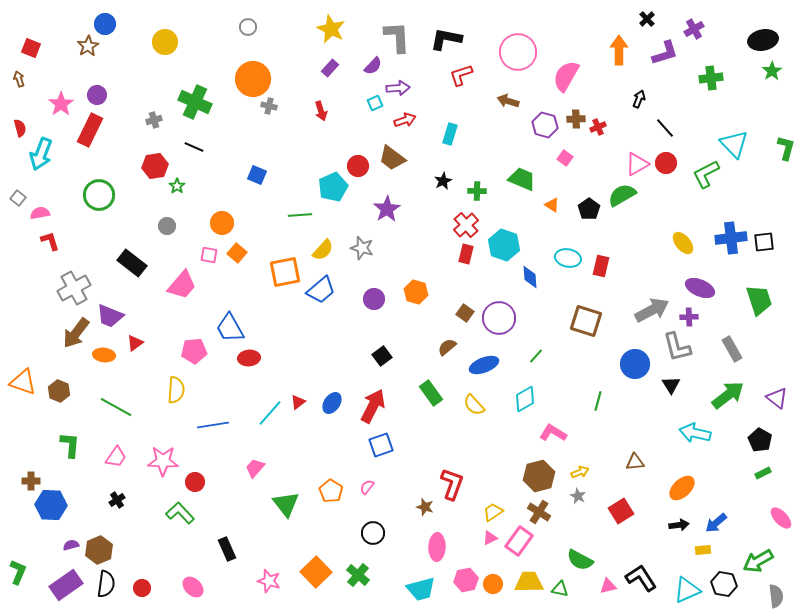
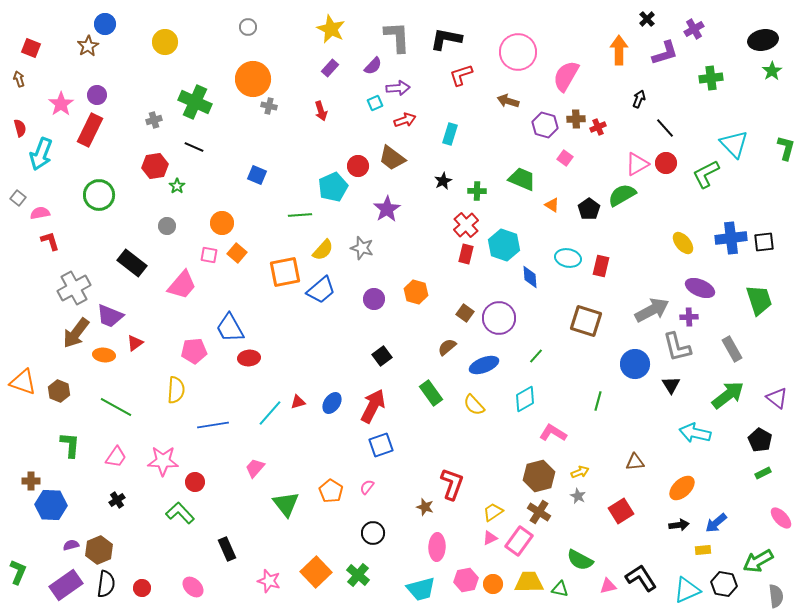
red triangle at (298, 402): rotated 21 degrees clockwise
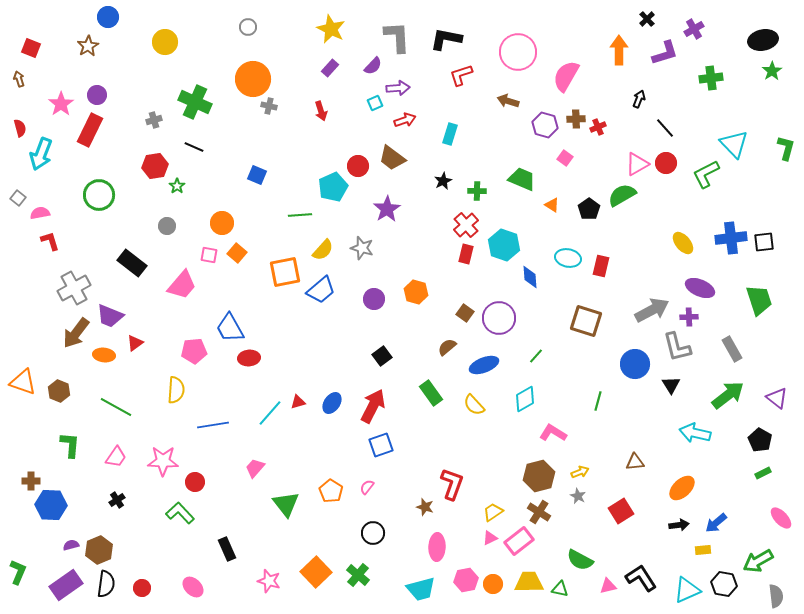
blue circle at (105, 24): moved 3 px right, 7 px up
pink rectangle at (519, 541): rotated 16 degrees clockwise
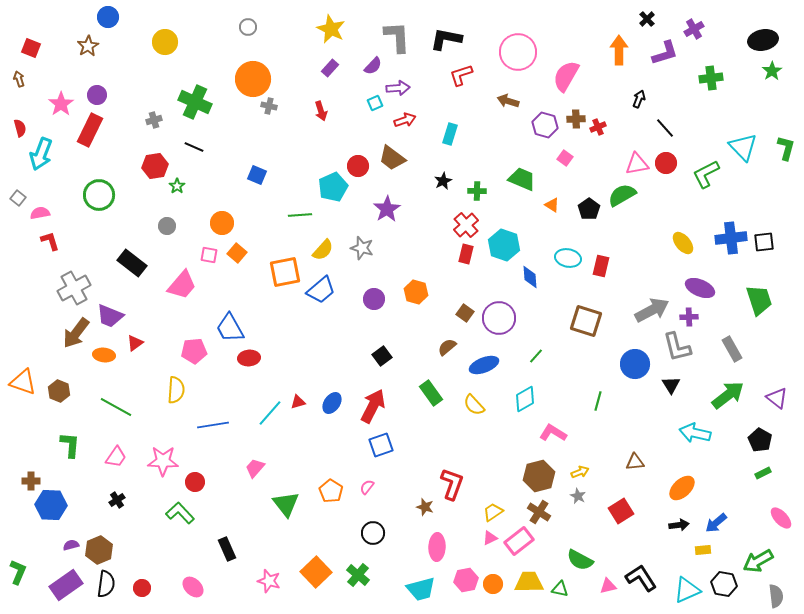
cyan triangle at (734, 144): moved 9 px right, 3 px down
pink triangle at (637, 164): rotated 20 degrees clockwise
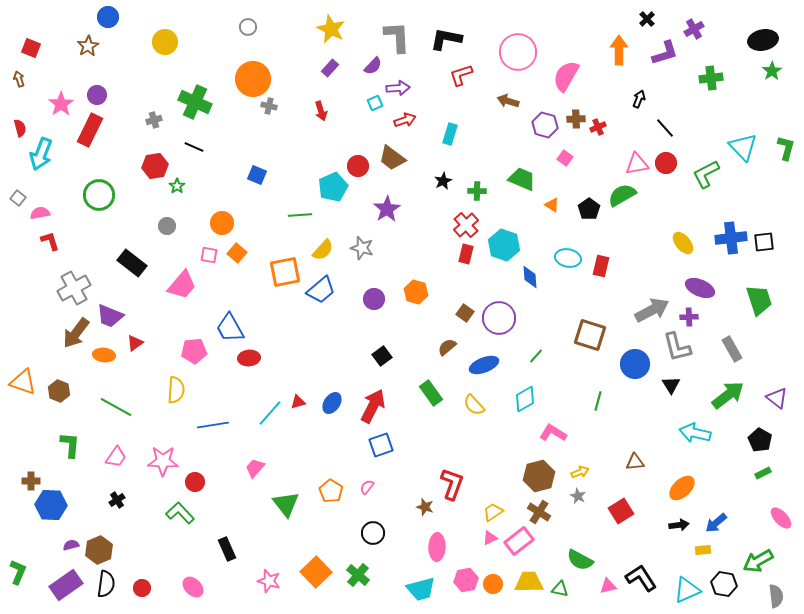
brown square at (586, 321): moved 4 px right, 14 px down
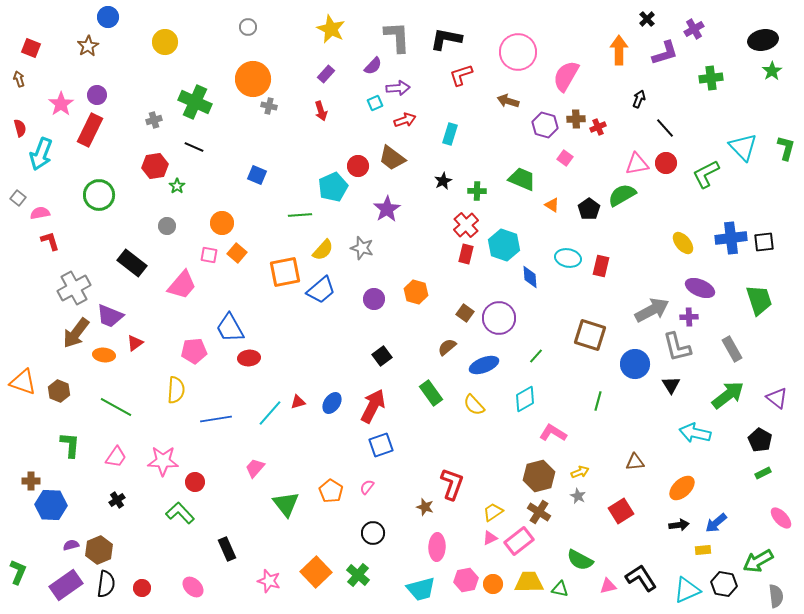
purple rectangle at (330, 68): moved 4 px left, 6 px down
blue line at (213, 425): moved 3 px right, 6 px up
